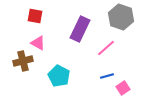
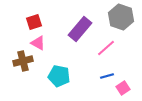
red square: moved 1 px left, 6 px down; rotated 28 degrees counterclockwise
purple rectangle: rotated 15 degrees clockwise
cyan pentagon: rotated 15 degrees counterclockwise
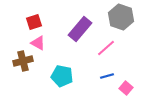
cyan pentagon: moved 3 px right
pink square: moved 3 px right; rotated 16 degrees counterclockwise
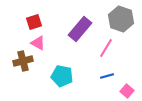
gray hexagon: moved 2 px down
pink line: rotated 18 degrees counterclockwise
pink square: moved 1 px right, 3 px down
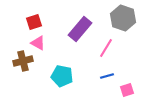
gray hexagon: moved 2 px right, 1 px up
pink square: moved 1 px up; rotated 32 degrees clockwise
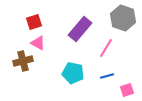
cyan pentagon: moved 11 px right, 3 px up
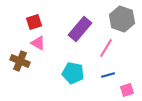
gray hexagon: moved 1 px left, 1 px down
brown cross: moved 3 px left; rotated 36 degrees clockwise
blue line: moved 1 px right, 1 px up
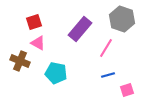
cyan pentagon: moved 17 px left
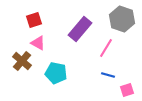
red square: moved 2 px up
brown cross: moved 2 px right; rotated 18 degrees clockwise
blue line: rotated 32 degrees clockwise
